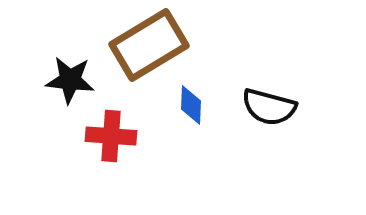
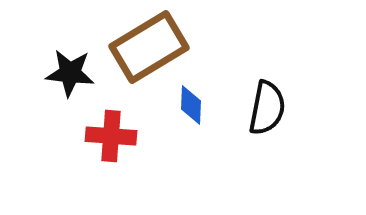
brown rectangle: moved 2 px down
black star: moved 7 px up
black semicircle: moved 2 px left, 1 px down; rotated 94 degrees counterclockwise
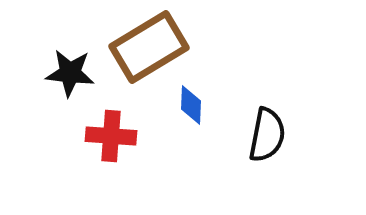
black semicircle: moved 27 px down
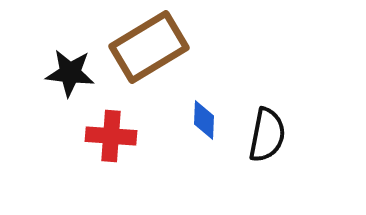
blue diamond: moved 13 px right, 15 px down
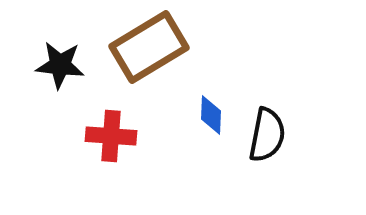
black star: moved 10 px left, 8 px up
blue diamond: moved 7 px right, 5 px up
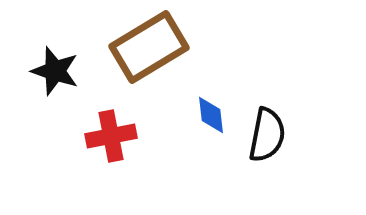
black star: moved 5 px left, 6 px down; rotated 12 degrees clockwise
blue diamond: rotated 9 degrees counterclockwise
red cross: rotated 15 degrees counterclockwise
